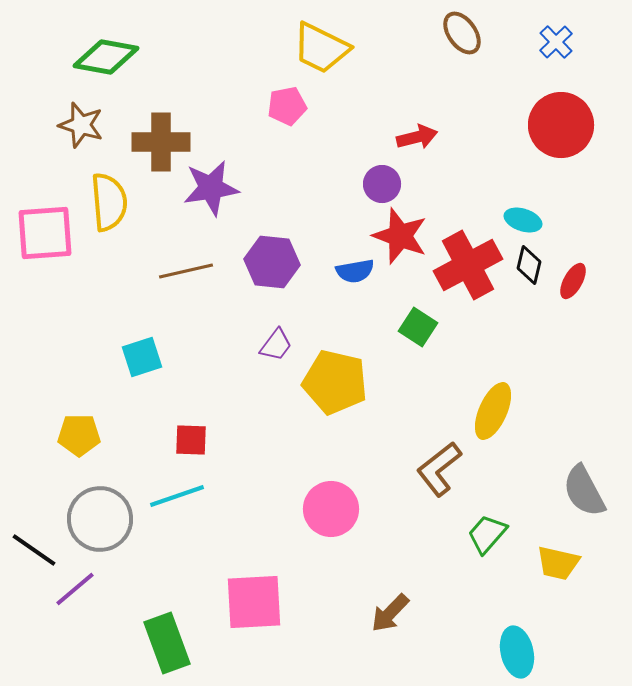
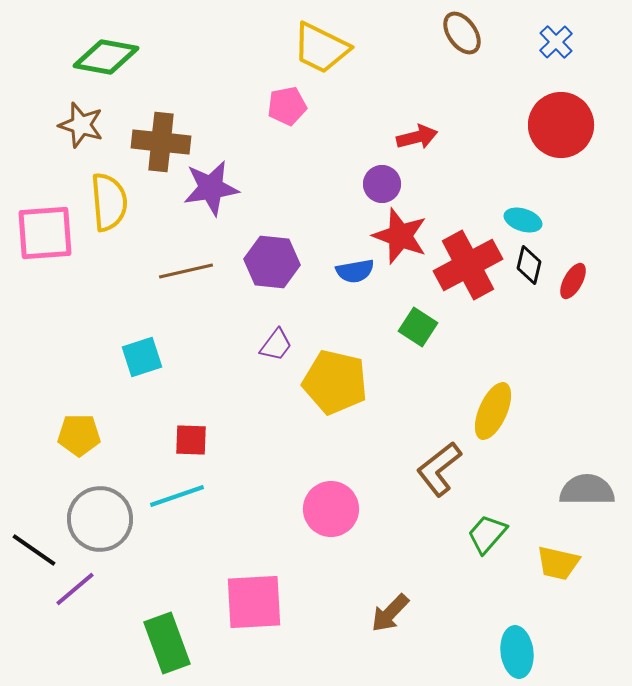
brown cross at (161, 142): rotated 6 degrees clockwise
gray semicircle at (584, 491): moved 3 px right, 1 px up; rotated 118 degrees clockwise
cyan ellipse at (517, 652): rotated 6 degrees clockwise
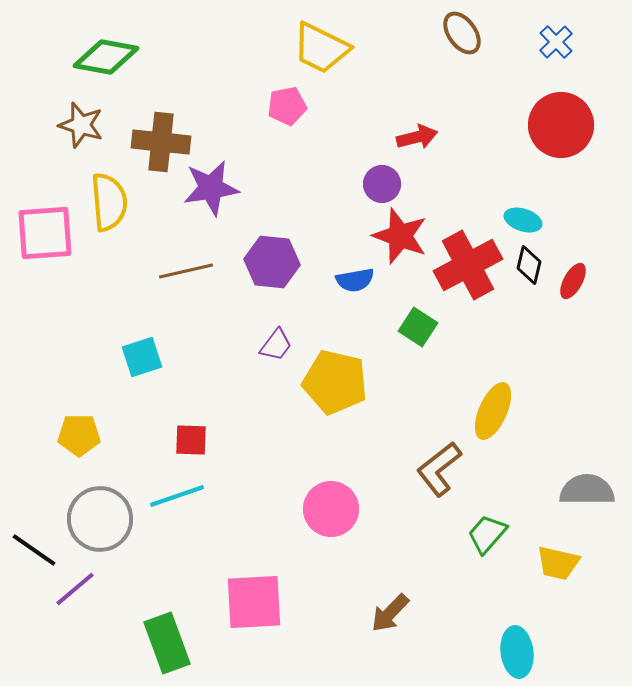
blue semicircle at (355, 271): moved 9 px down
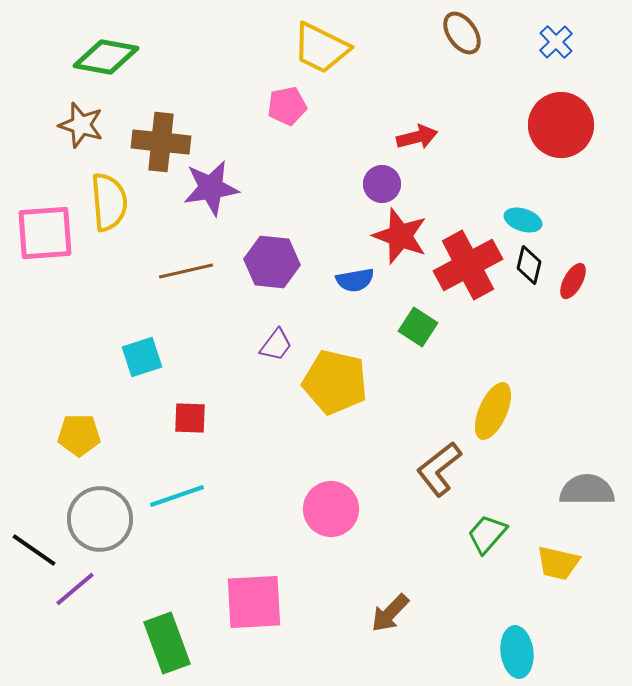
red square at (191, 440): moved 1 px left, 22 px up
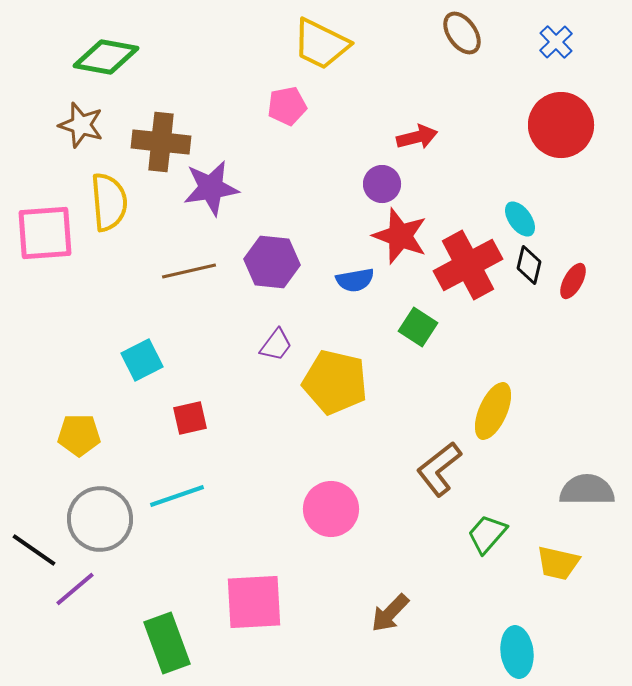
yellow trapezoid at (321, 48): moved 4 px up
cyan ellipse at (523, 220): moved 3 px left, 1 px up; rotated 36 degrees clockwise
brown line at (186, 271): moved 3 px right
cyan square at (142, 357): moved 3 px down; rotated 9 degrees counterclockwise
red square at (190, 418): rotated 15 degrees counterclockwise
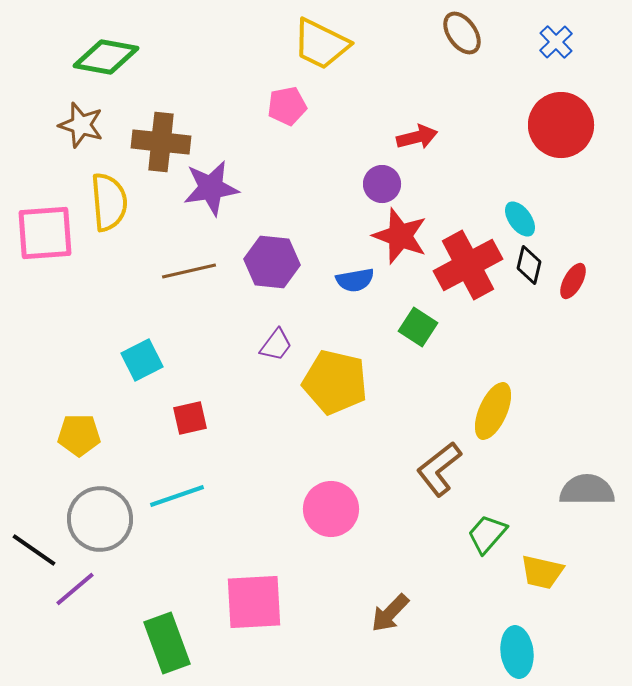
yellow trapezoid at (558, 563): moved 16 px left, 9 px down
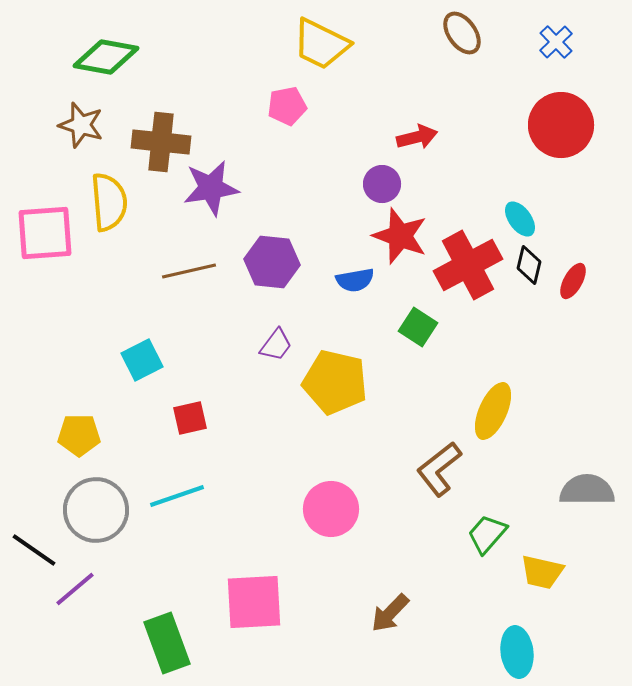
gray circle at (100, 519): moved 4 px left, 9 px up
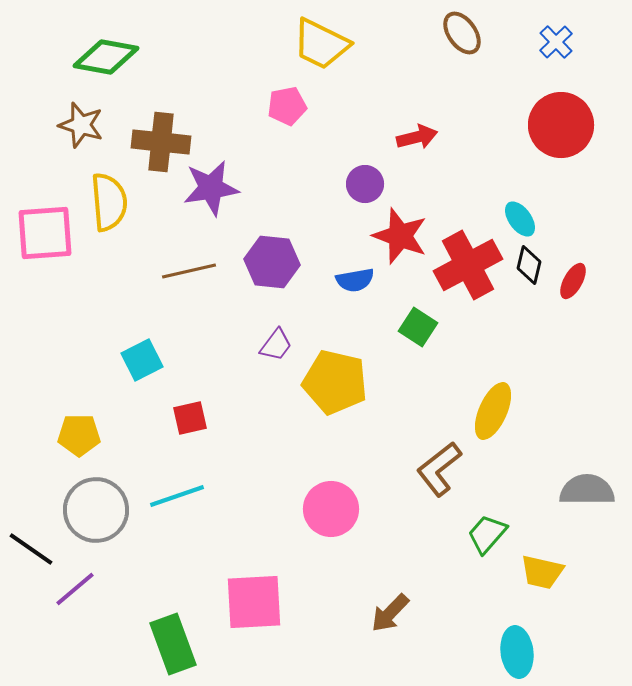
purple circle at (382, 184): moved 17 px left
black line at (34, 550): moved 3 px left, 1 px up
green rectangle at (167, 643): moved 6 px right, 1 px down
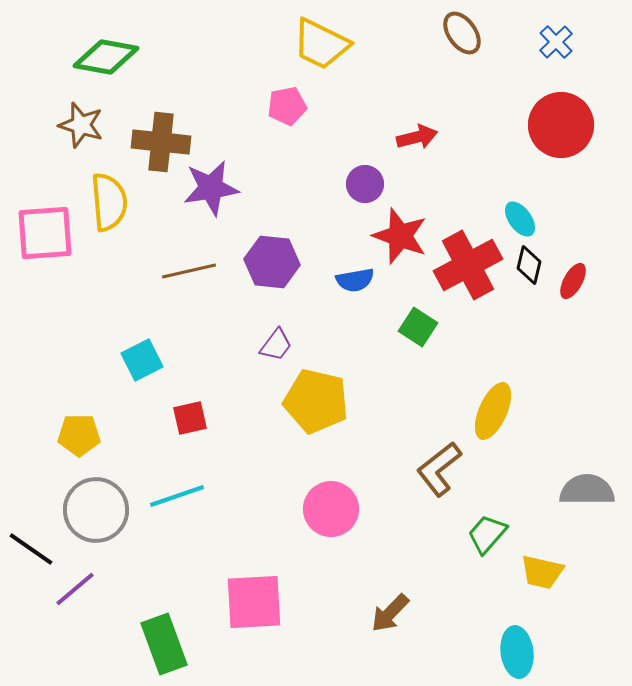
yellow pentagon at (335, 382): moved 19 px left, 19 px down
green rectangle at (173, 644): moved 9 px left
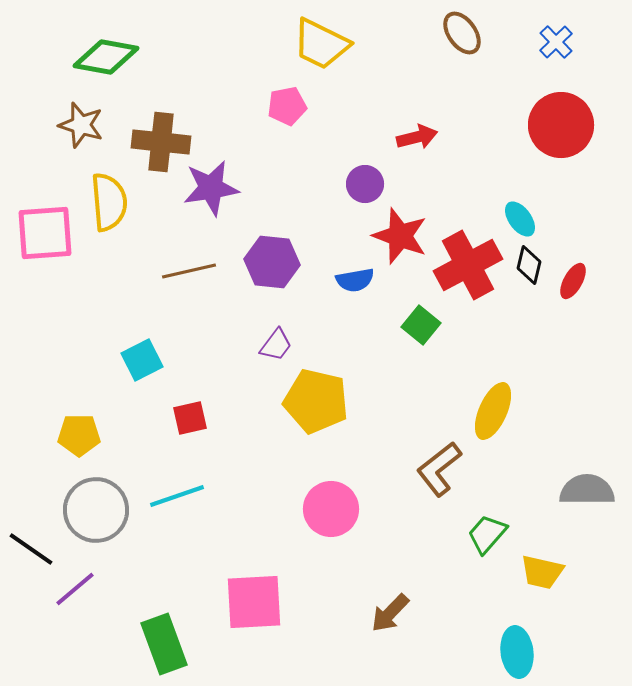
green square at (418, 327): moved 3 px right, 2 px up; rotated 6 degrees clockwise
